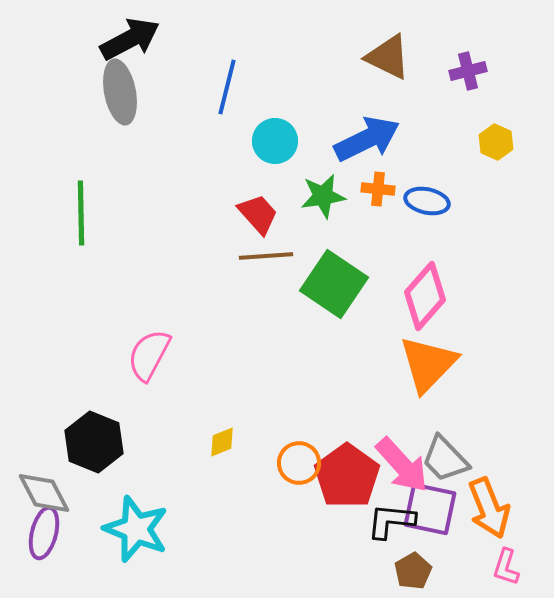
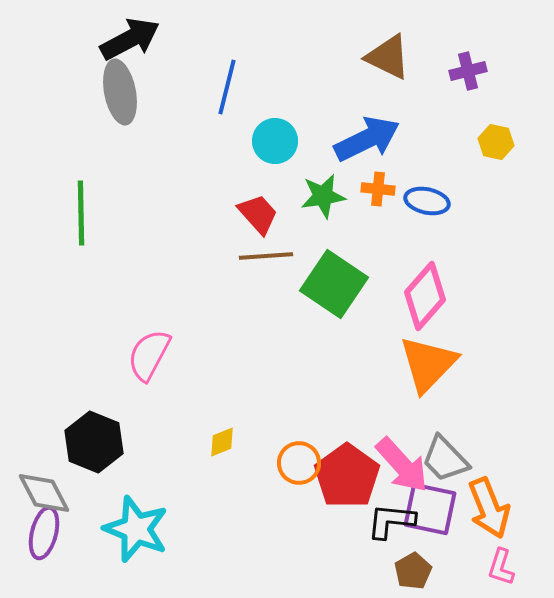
yellow hexagon: rotated 12 degrees counterclockwise
pink L-shape: moved 5 px left
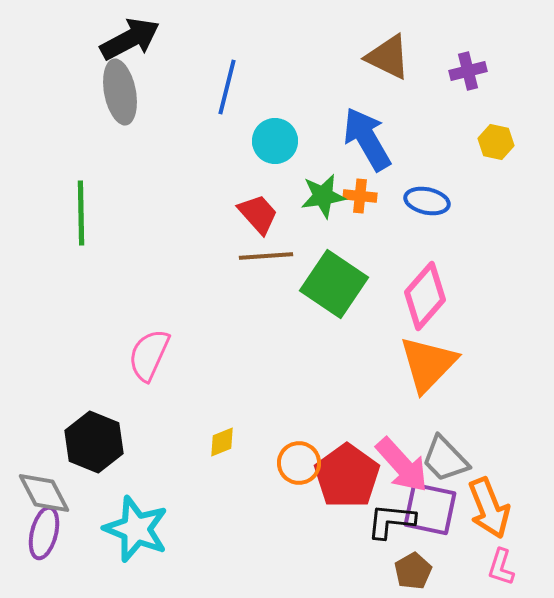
blue arrow: rotated 94 degrees counterclockwise
orange cross: moved 18 px left, 7 px down
pink semicircle: rotated 4 degrees counterclockwise
